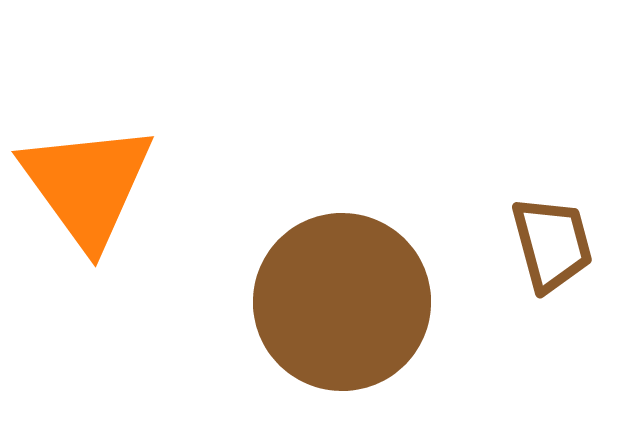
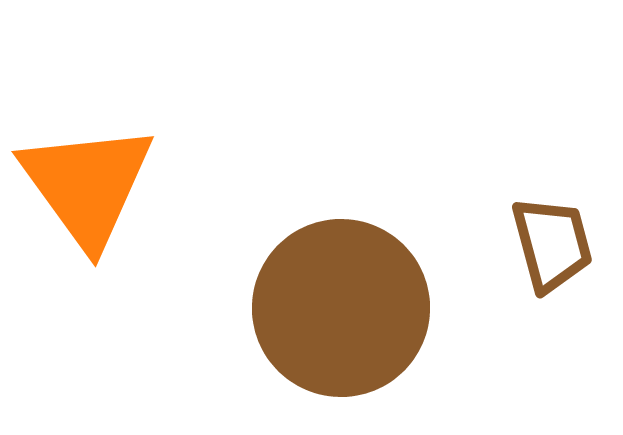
brown circle: moved 1 px left, 6 px down
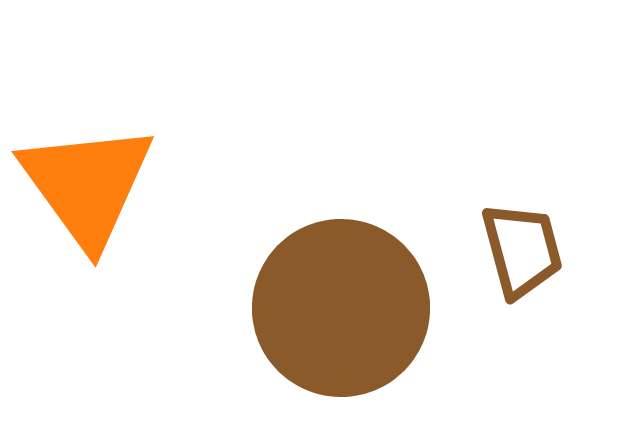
brown trapezoid: moved 30 px left, 6 px down
